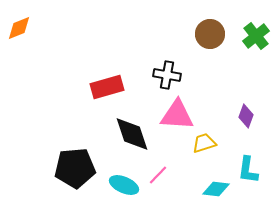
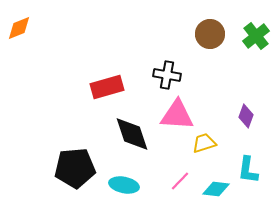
pink line: moved 22 px right, 6 px down
cyan ellipse: rotated 12 degrees counterclockwise
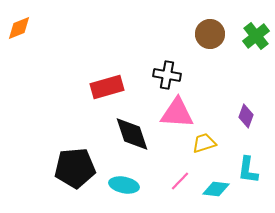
pink triangle: moved 2 px up
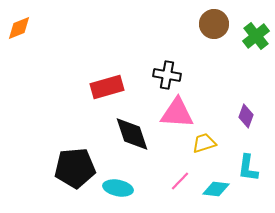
brown circle: moved 4 px right, 10 px up
cyan L-shape: moved 2 px up
cyan ellipse: moved 6 px left, 3 px down
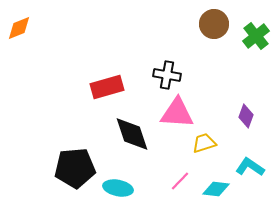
cyan L-shape: moved 2 px right, 1 px up; rotated 116 degrees clockwise
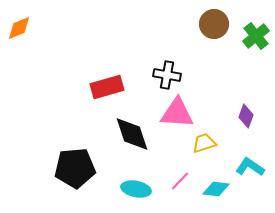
cyan ellipse: moved 18 px right, 1 px down
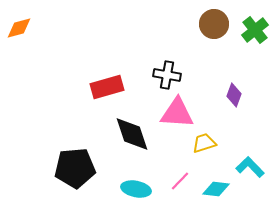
orange diamond: rotated 8 degrees clockwise
green cross: moved 1 px left, 6 px up
purple diamond: moved 12 px left, 21 px up
cyan L-shape: rotated 12 degrees clockwise
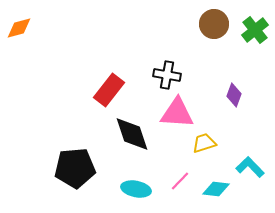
red rectangle: moved 2 px right, 3 px down; rotated 36 degrees counterclockwise
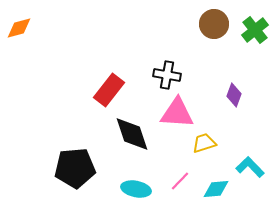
cyan diamond: rotated 12 degrees counterclockwise
